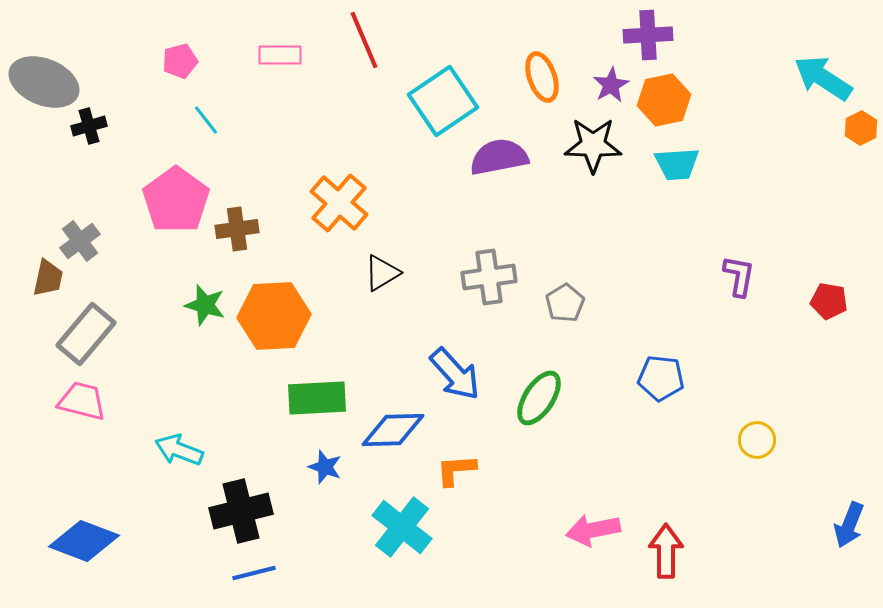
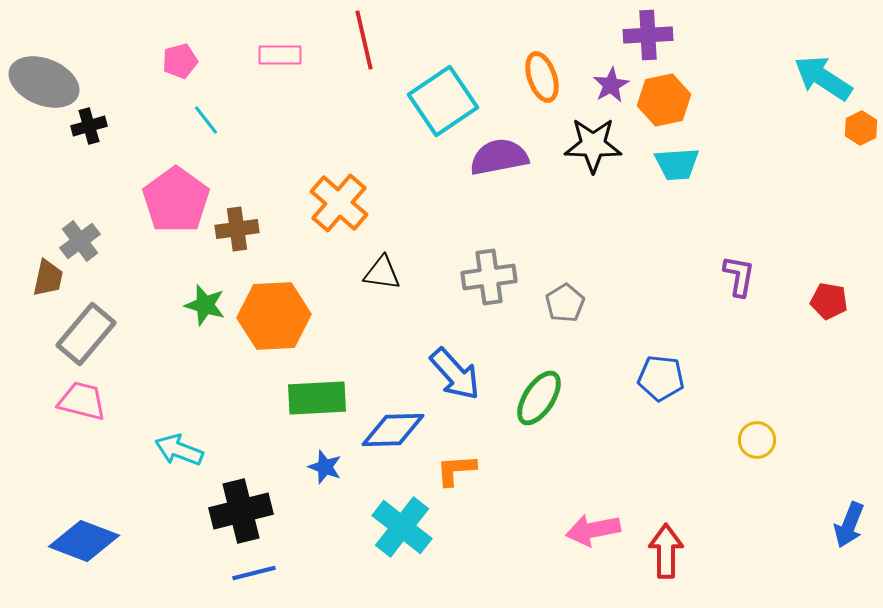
red line at (364, 40): rotated 10 degrees clockwise
black triangle at (382, 273): rotated 39 degrees clockwise
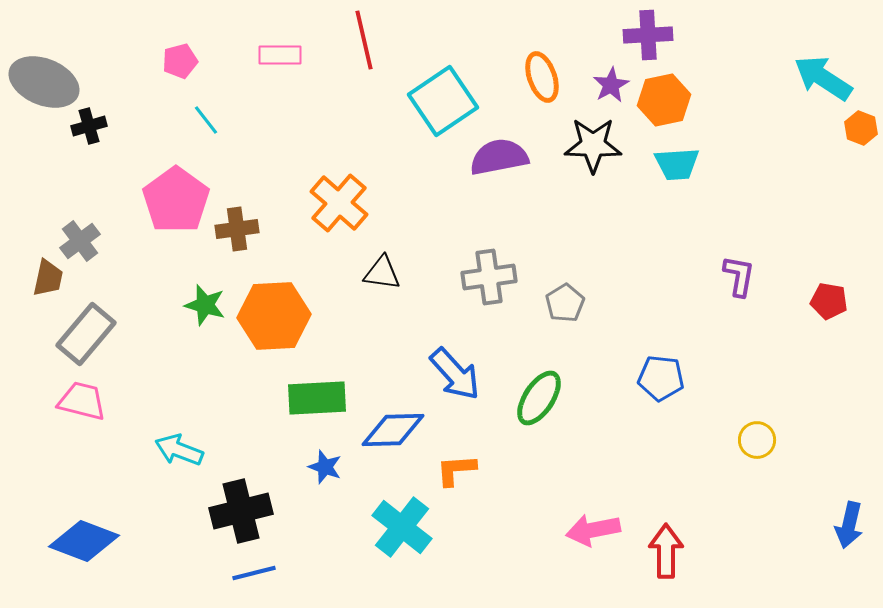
orange hexagon at (861, 128): rotated 12 degrees counterclockwise
blue arrow at (849, 525): rotated 9 degrees counterclockwise
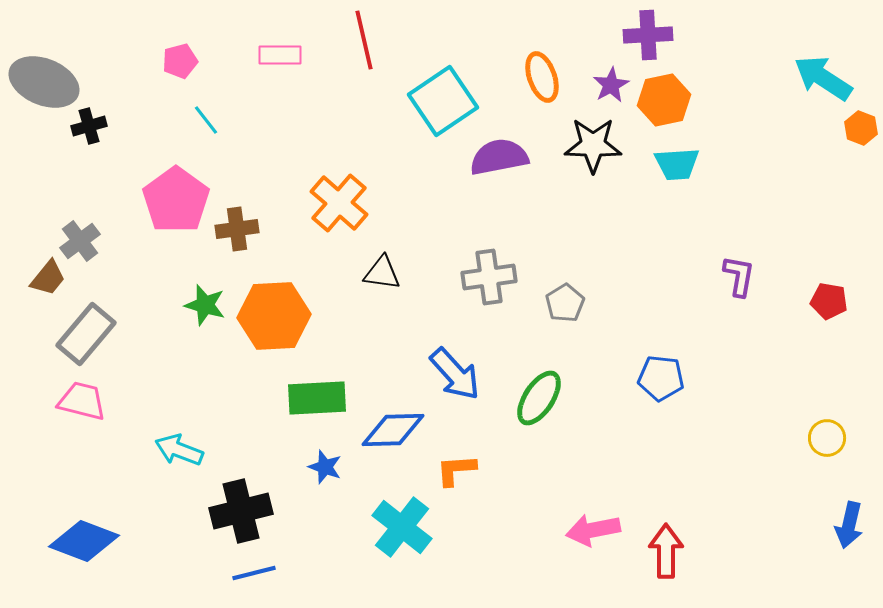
brown trapezoid at (48, 278): rotated 27 degrees clockwise
yellow circle at (757, 440): moved 70 px right, 2 px up
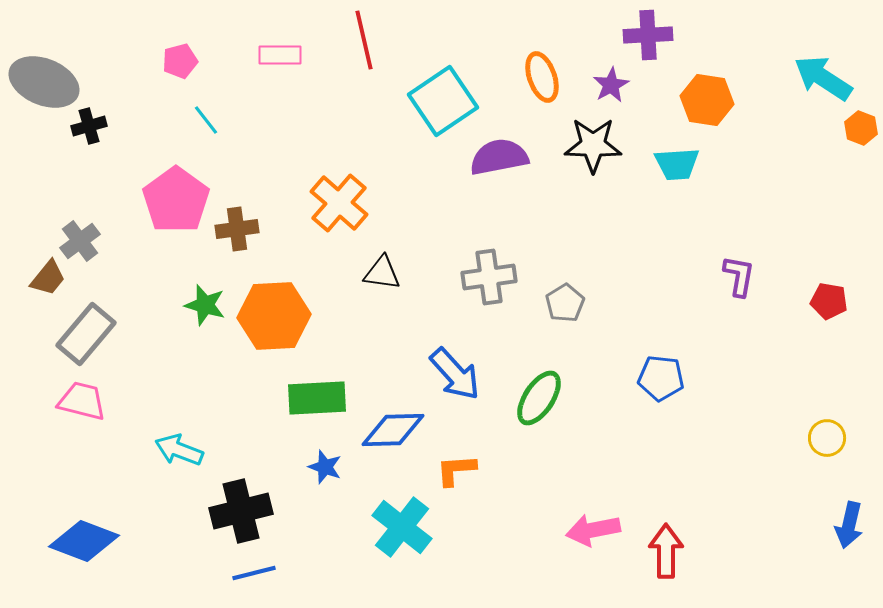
orange hexagon at (664, 100): moved 43 px right; rotated 21 degrees clockwise
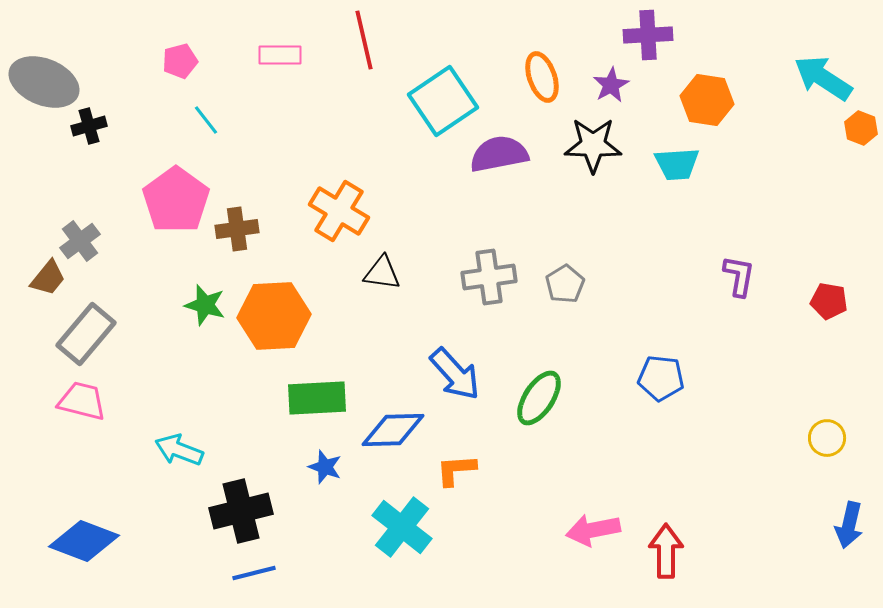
purple semicircle at (499, 157): moved 3 px up
orange cross at (339, 203): moved 8 px down; rotated 10 degrees counterclockwise
gray pentagon at (565, 303): moved 19 px up
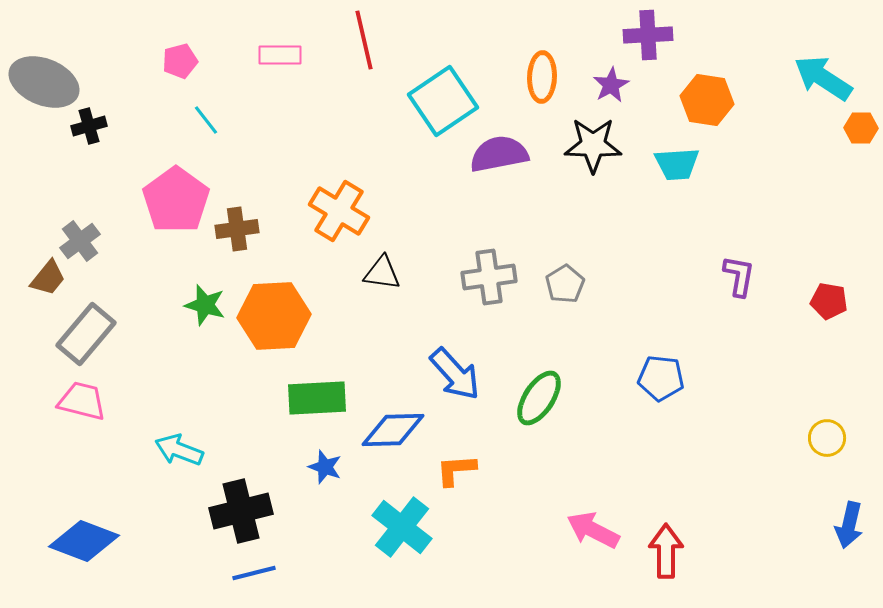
orange ellipse at (542, 77): rotated 21 degrees clockwise
orange hexagon at (861, 128): rotated 20 degrees counterclockwise
pink arrow at (593, 530): rotated 38 degrees clockwise
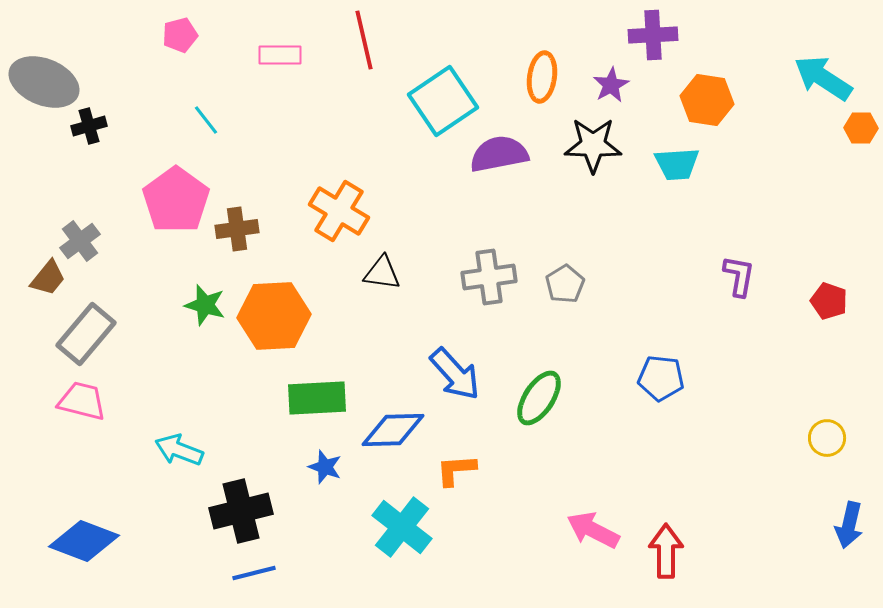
purple cross at (648, 35): moved 5 px right
pink pentagon at (180, 61): moved 26 px up
orange ellipse at (542, 77): rotated 6 degrees clockwise
red pentagon at (829, 301): rotated 9 degrees clockwise
